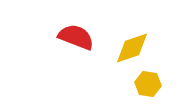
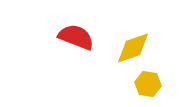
yellow diamond: moved 1 px right
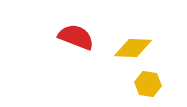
yellow diamond: rotated 21 degrees clockwise
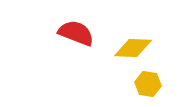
red semicircle: moved 4 px up
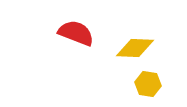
yellow diamond: moved 2 px right
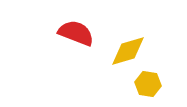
yellow diamond: moved 7 px left, 3 px down; rotated 18 degrees counterclockwise
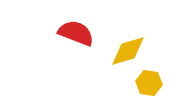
yellow hexagon: moved 1 px right, 1 px up
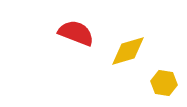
yellow hexagon: moved 15 px right
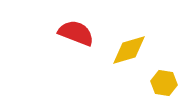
yellow diamond: moved 1 px right, 1 px up
